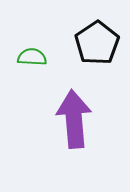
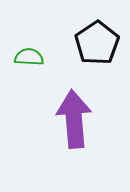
green semicircle: moved 3 px left
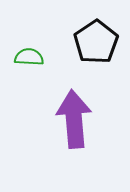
black pentagon: moved 1 px left, 1 px up
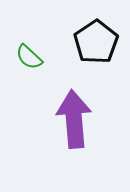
green semicircle: rotated 140 degrees counterclockwise
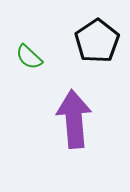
black pentagon: moved 1 px right, 1 px up
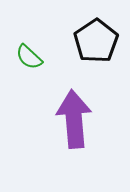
black pentagon: moved 1 px left
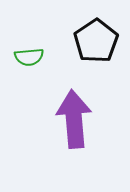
green semicircle: rotated 48 degrees counterclockwise
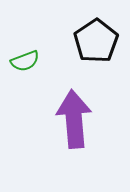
green semicircle: moved 4 px left, 4 px down; rotated 16 degrees counterclockwise
